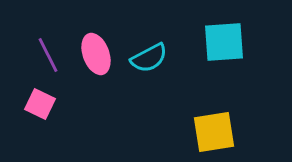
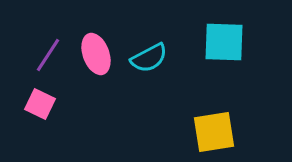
cyan square: rotated 6 degrees clockwise
purple line: rotated 60 degrees clockwise
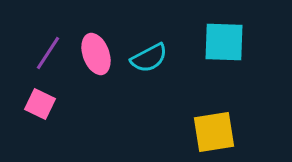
purple line: moved 2 px up
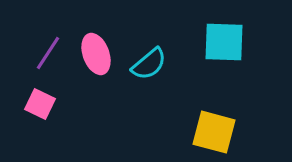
cyan semicircle: moved 6 px down; rotated 12 degrees counterclockwise
yellow square: rotated 24 degrees clockwise
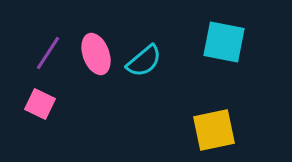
cyan square: rotated 9 degrees clockwise
cyan semicircle: moved 5 px left, 3 px up
yellow square: moved 2 px up; rotated 27 degrees counterclockwise
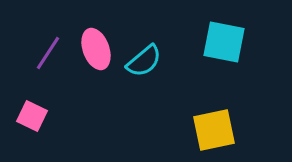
pink ellipse: moved 5 px up
pink square: moved 8 px left, 12 px down
